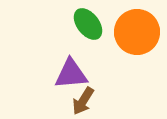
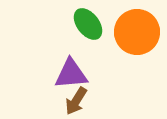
brown arrow: moved 7 px left
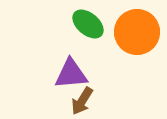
green ellipse: rotated 12 degrees counterclockwise
brown arrow: moved 6 px right
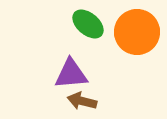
brown arrow: rotated 72 degrees clockwise
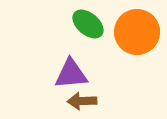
brown arrow: rotated 16 degrees counterclockwise
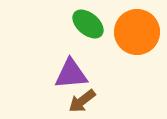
brown arrow: rotated 36 degrees counterclockwise
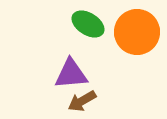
green ellipse: rotated 8 degrees counterclockwise
brown arrow: rotated 8 degrees clockwise
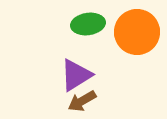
green ellipse: rotated 40 degrees counterclockwise
purple triangle: moved 5 px right, 1 px down; rotated 27 degrees counterclockwise
